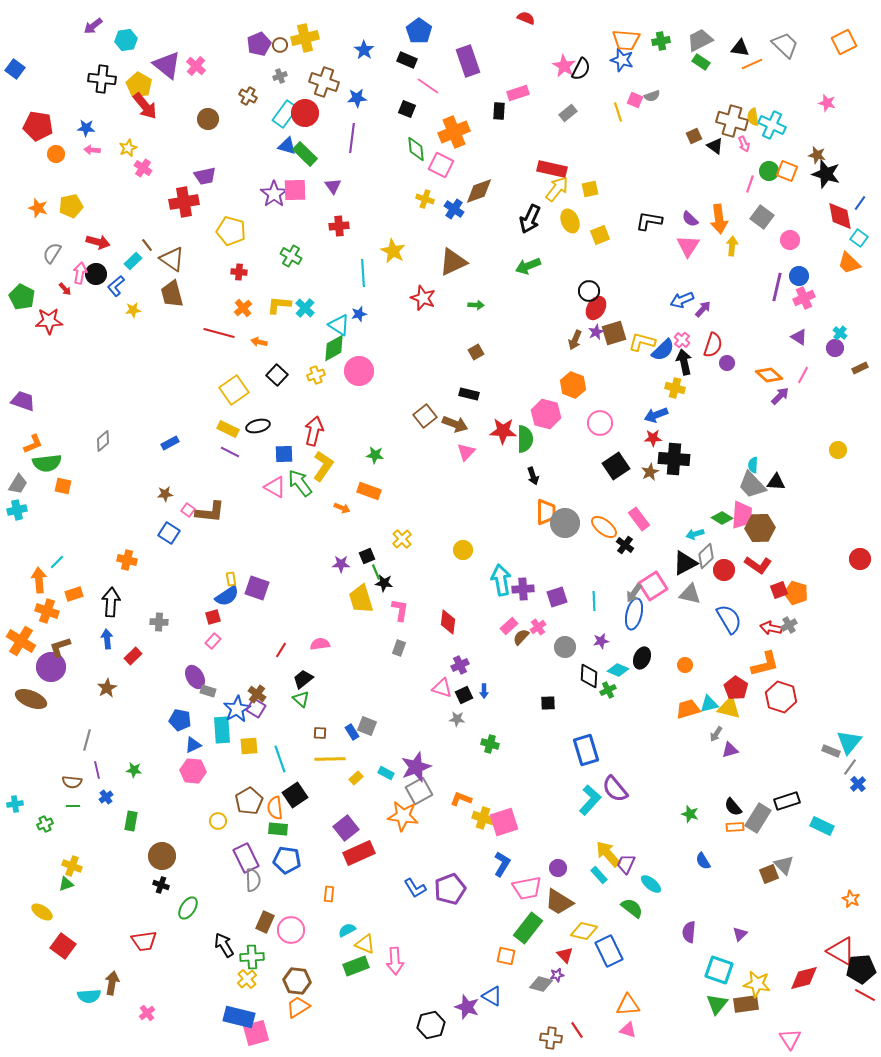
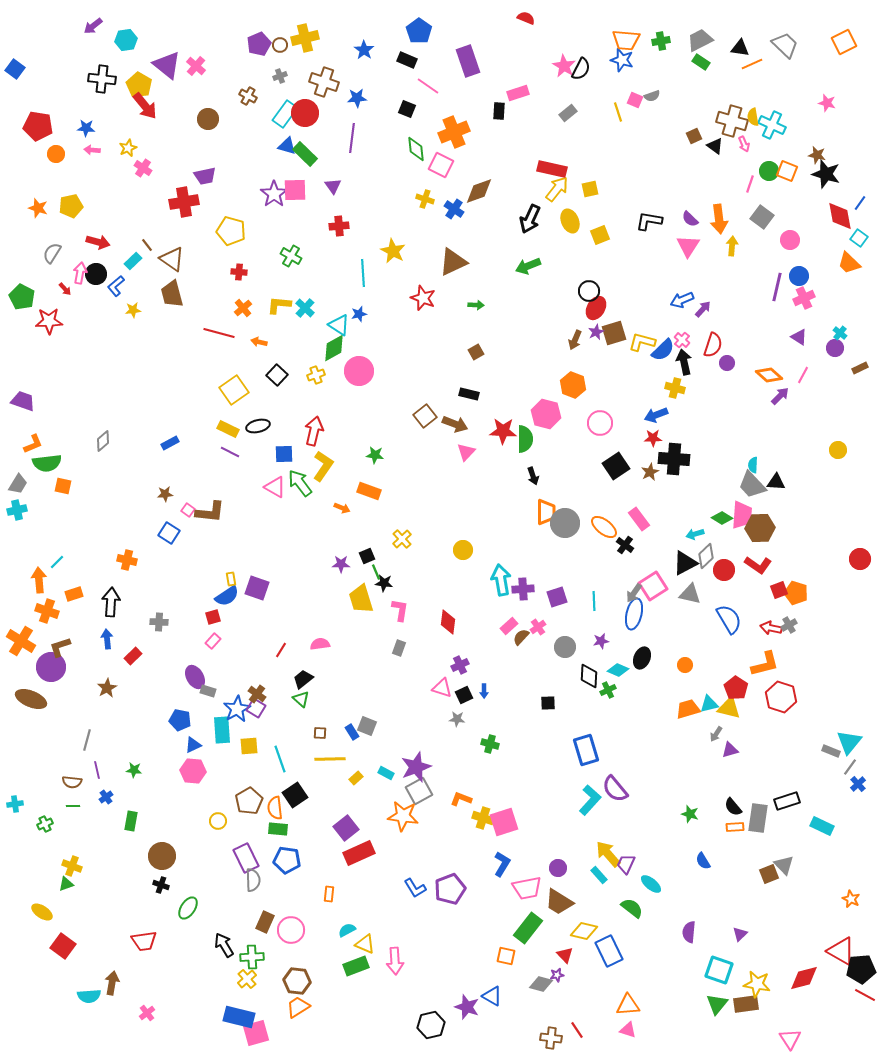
gray rectangle at (758, 818): rotated 24 degrees counterclockwise
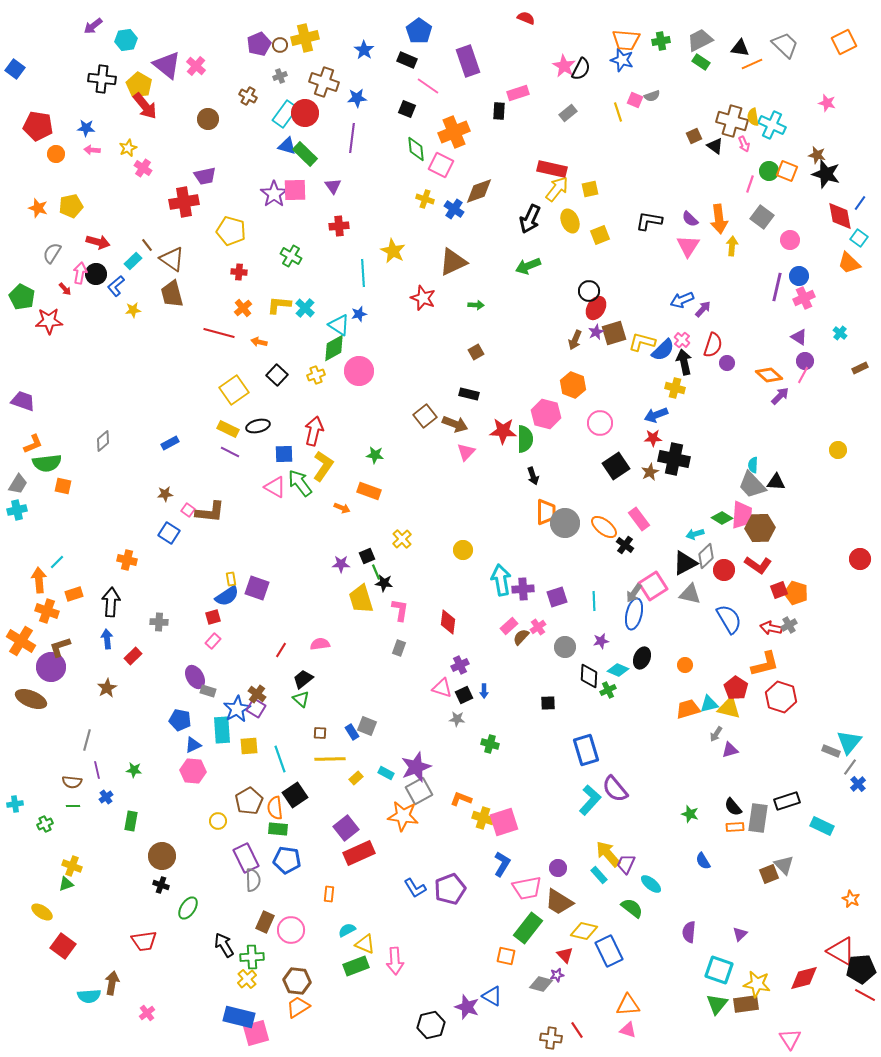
purple circle at (835, 348): moved 30 px left, 13 px down
black cross at (674, 459): rotated 8 degrees clockwise
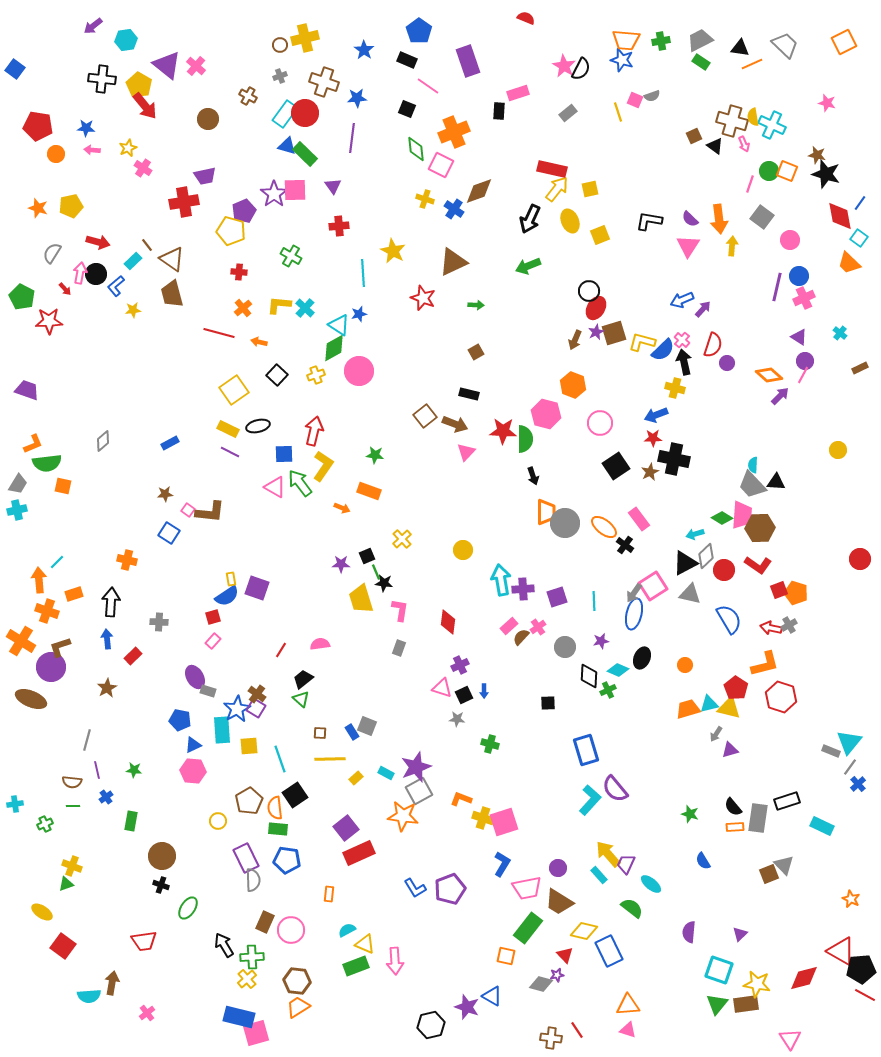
purple pentagon at (259, 44): moved 15 px left, 167 px down
purple trapezoid at (23, 401): moved 4 px right, 11 px up
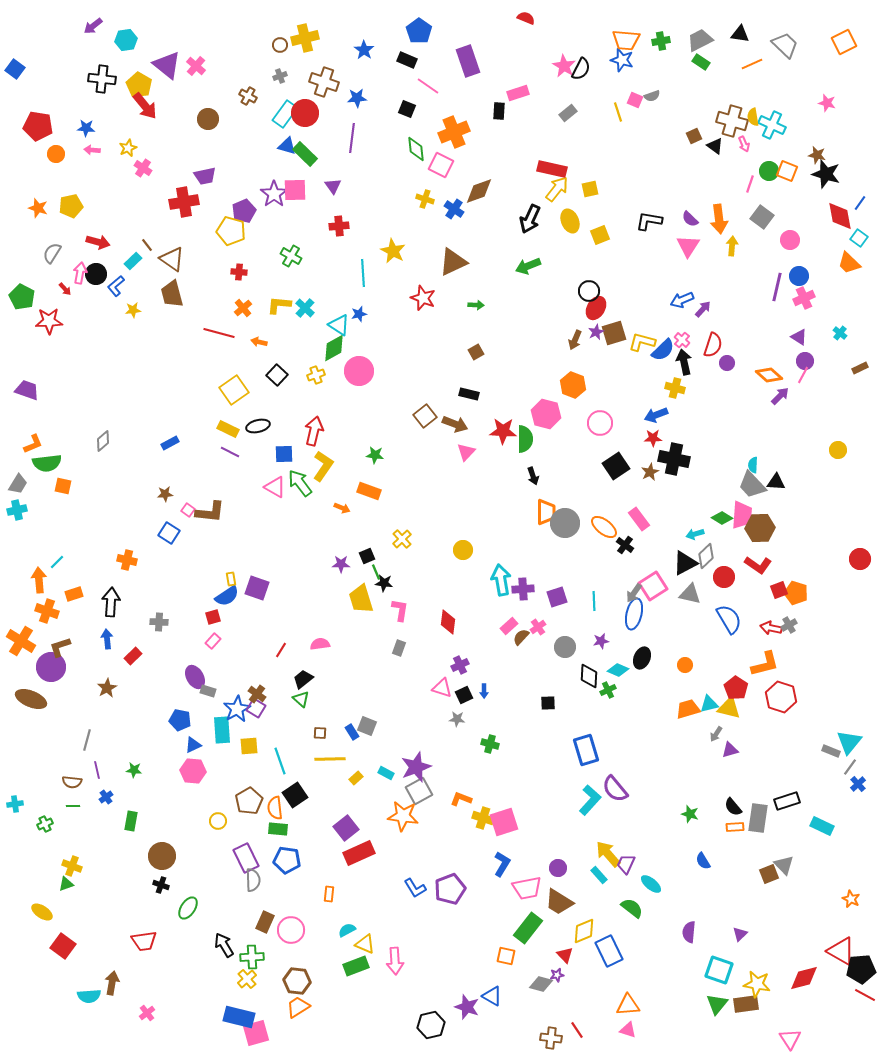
black triangle at (740, 48): moved 14 px up
red circle at (724, 570): moved 7 px down
cyan line at (280, 759): moved 2 px down
yellow diamond at (584, 931): rotated 36 degrees counterclockwise
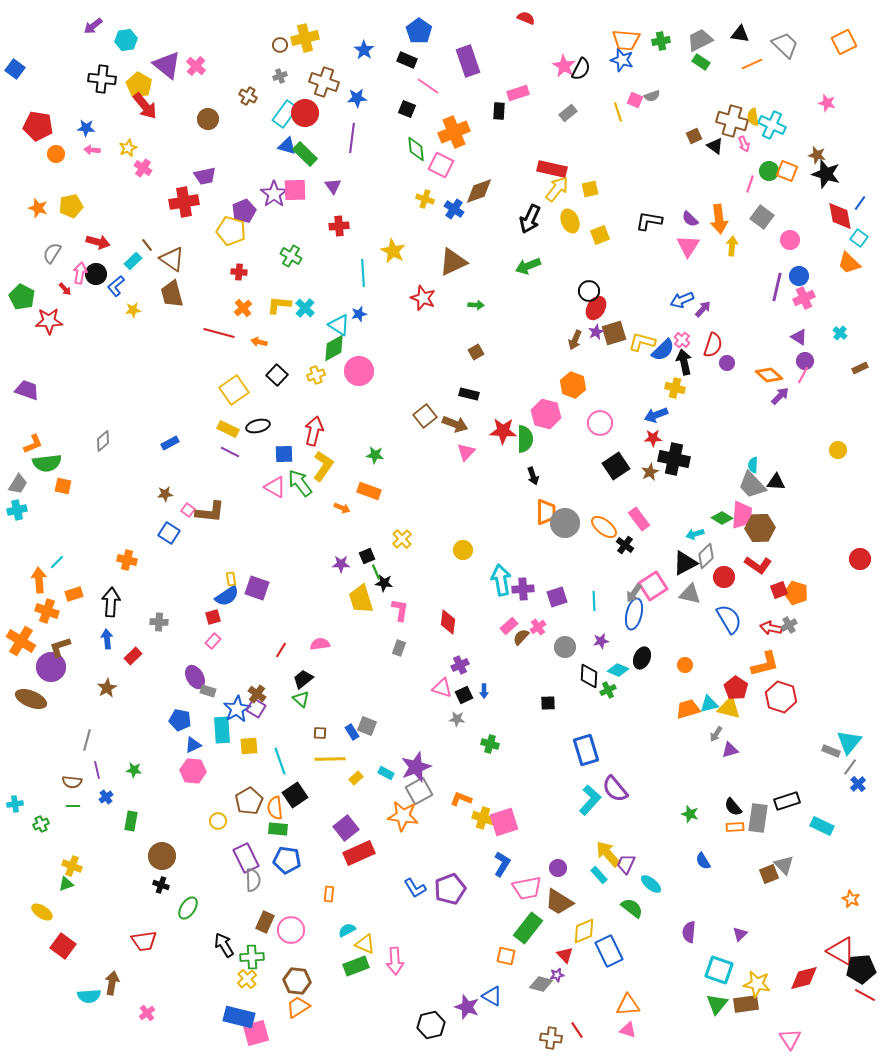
green cross at (45, 824): moved 4 px left
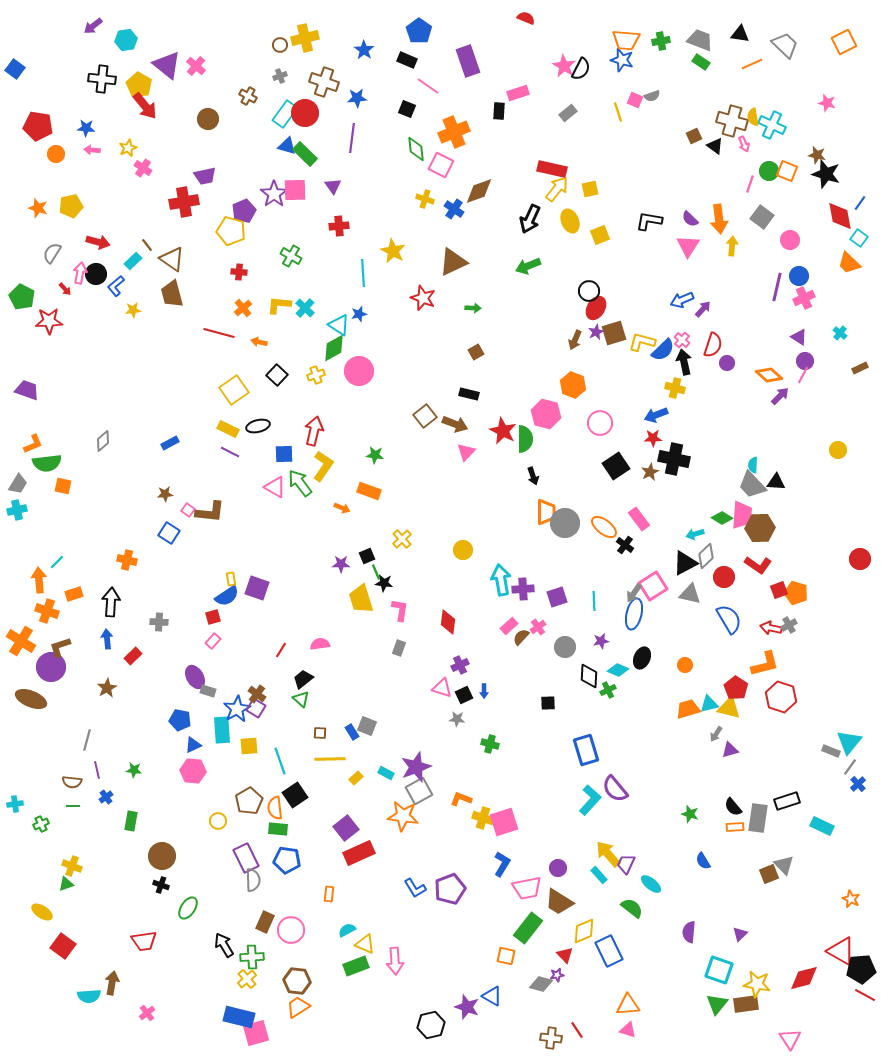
gray trapezoid at (700, 40): rotated 48 degrees clockwise
green arrow at (476, 305): moved 3 px left, 3 px down
red star at (503, 431): rotated 24 degrees clockwise
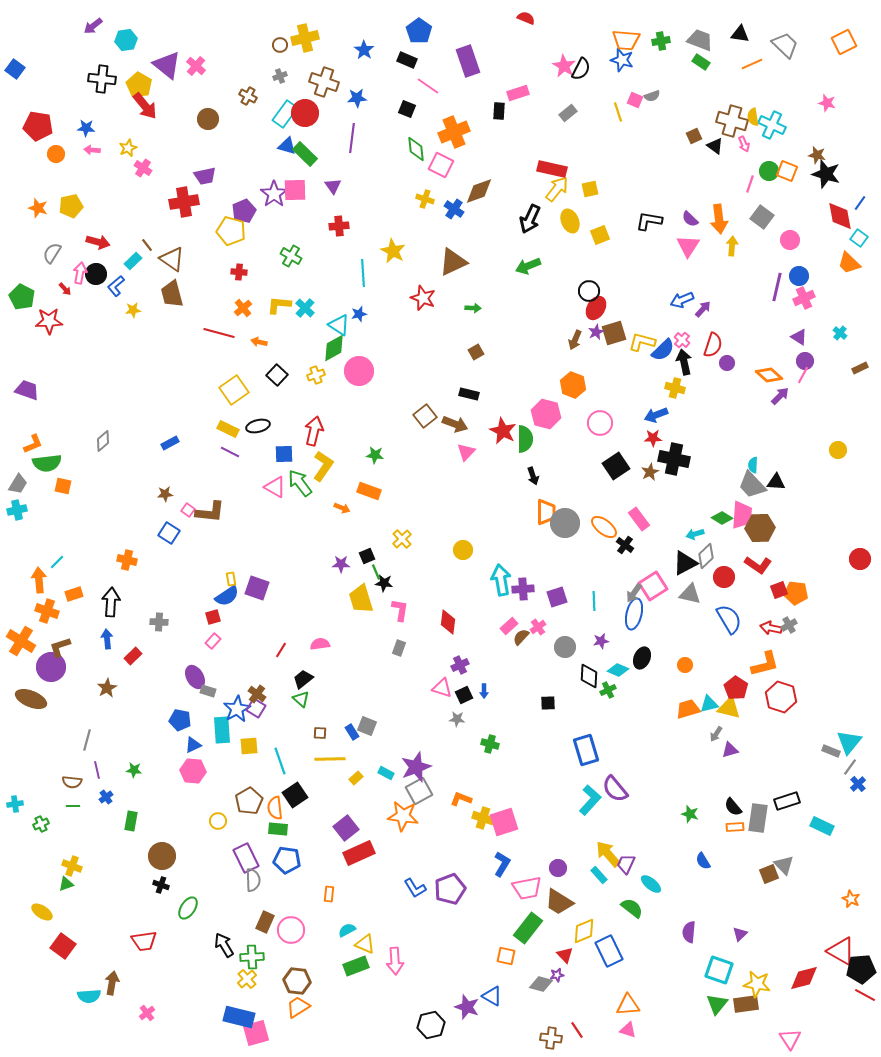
orange pentagon at (796, 593): rotated 10 degrees counterclockwise
